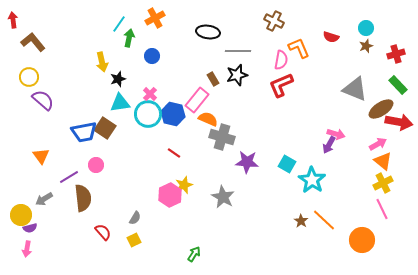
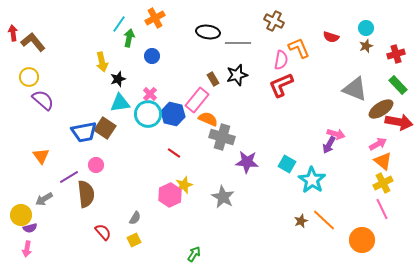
red arrow at (13, 20): moved 13 px down
gray line at (238, 51): moved 8 px up
brown semicircle at (83, 198): moved 3 px right, 4 px up
brown star at (301, 221): rotated 16 degrees clockwise
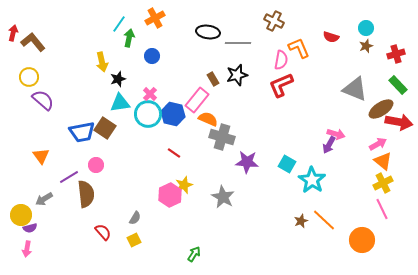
red arrow at (13, 33): rotated 21 degrees clockwise
blue trapezoid at (84, 132): moved 2 px left
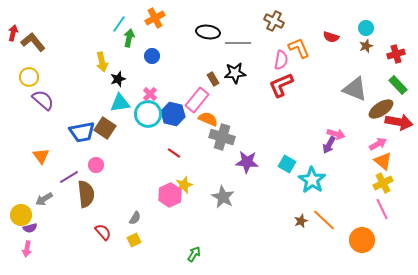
black star at (237, 75): moved 2 px left, 2 px up; rotated 10 degrees clockwise
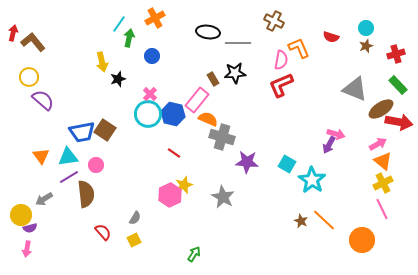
cyan triangle at (120, 103): moved 52 px left, 54 px down
brown square at (105, 128): moved 2 px down
brown star at (301, 221): rotated 24 degrees counterclockwise
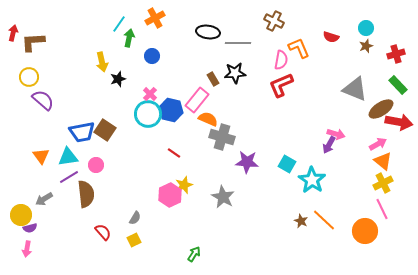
brown L-shape at (33, 42): rotated 55 degrees counterclockwise
blue hexagon at (173, 114): moved 2 px left, 4 px up
orange circle at (362, 240): moved 3 px right, 9 px up
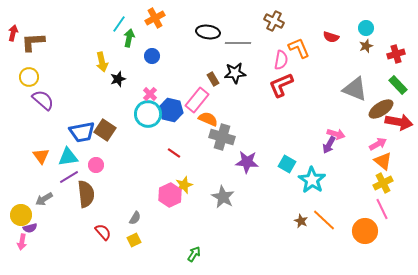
pink arrow at (27, 249): moved 5 px left, 7 px up
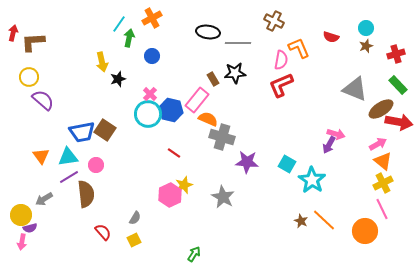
orange cross at (155, 18): moved 3 px left
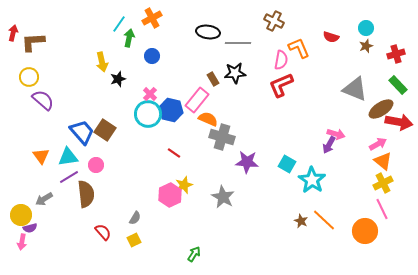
blue trapezoid at (82, 132): rotated 120 degrees counterclockwise
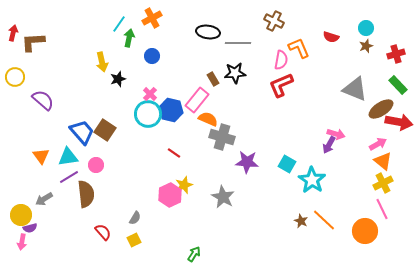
yellow circle at (29, 77): moved 14 px left
